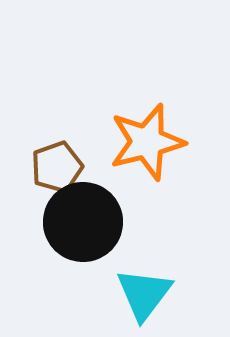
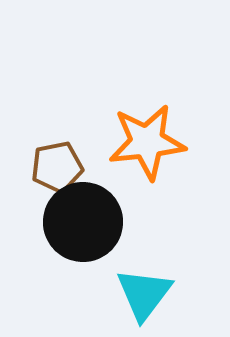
orange star: rotated 8 degrees clockwise
brown pentagon: rotated 9 degrees clockwise
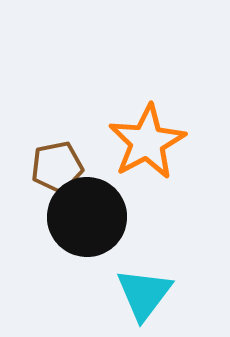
orange star: rotated 22 degrees counterclockwise
black circle: moved 4 px right, 5 px up
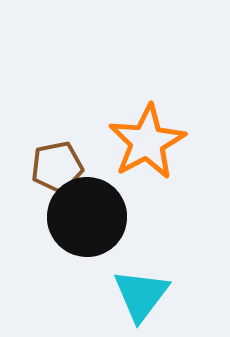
cyan triangle: moved 3 px left, 1 px down
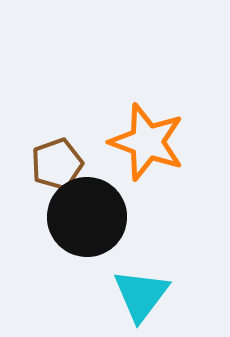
orange star: rotated 24 degrees counterclockwise
brown pentagon: moved 3 px up; rotated 9 degrees counterclockwise
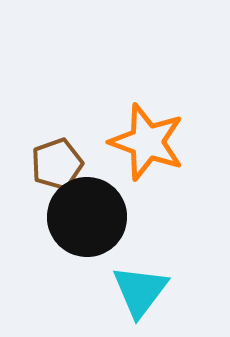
cyan triangle: moved 1 px left, 4 px up
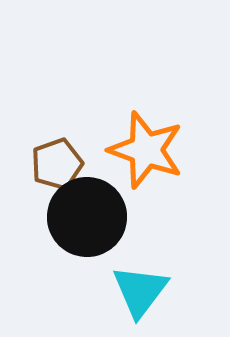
orange star: moved 1 px left, 8 px down
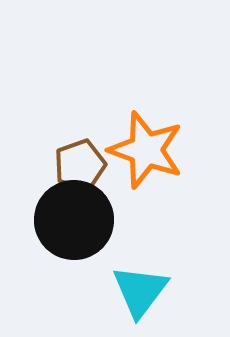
brown pentagon: moved 23 px right, 1 px down
black circle: moved 13 px left, 3 px down
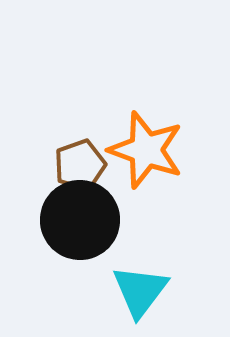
black circle: moved 6 px right
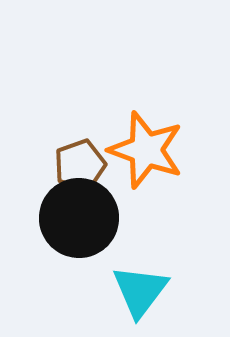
black circle: moved 1 px left, 2 px up
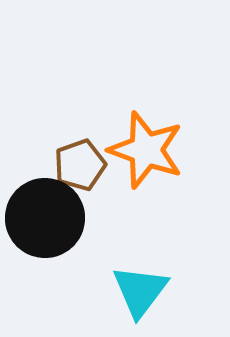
black circle: moved 34 px left
